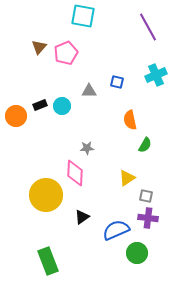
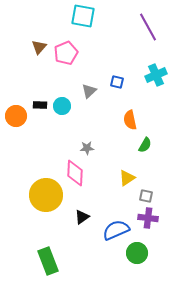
gray triangle: rotated 42 degrees counterclockwise
black rectangle: rotated 24 degrees clockwise
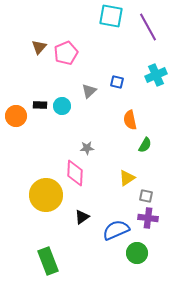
cyan square: moved 28 px right
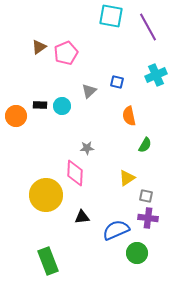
brown triangle: rotated 14 degrees clockwise
orange semicircle: moved 1 px left, 4 px up
black triangle: rotated 28 degrees clockwise
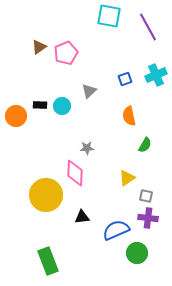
cyan square: moved 2 px left
blue square: moved 8 px right, 3 px up; rotated 32 degrees counterclockwise
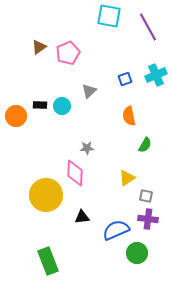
pink pentagon: moved 2 px right
purple cross: moved 1 px down
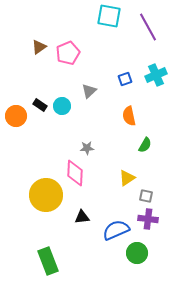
black rectangle: rotated 32 degrees clockwise
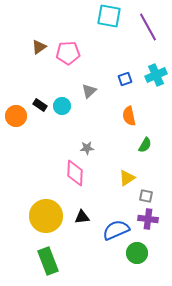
pink pentagon: rotated 20 degrees clockwise
yellow circle: moved 21 px down
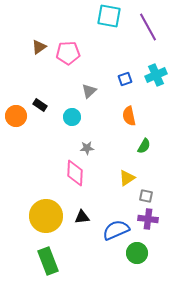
cyan circle: moved 10 px right, 11 px down
green semicircle: moved 1 px left, 1 px down
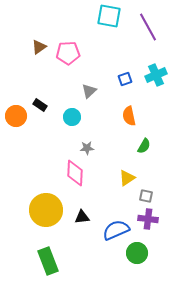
yellow circle: moved 6 px up
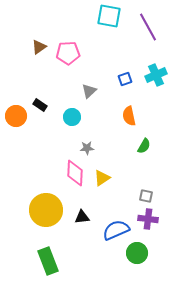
yellow triangle: moved 25 px left
